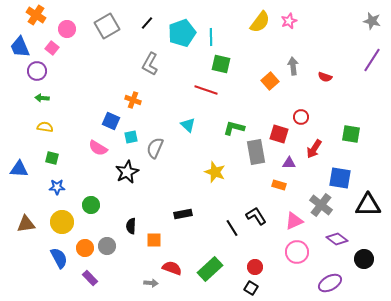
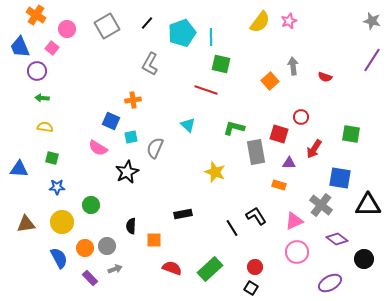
orange cross at (133, 100): rotated 28 degrees counterclockwise
gray arrow at (151, 283): moved 36 px left, 14 px up; rotated 24 degrees counterclockwise
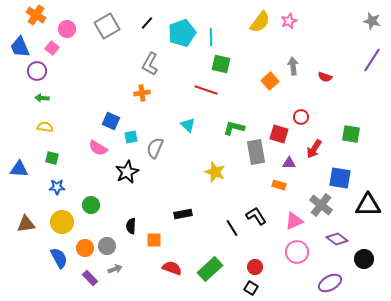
orange cross at (133, 100): moved 9 px right, 7 px up
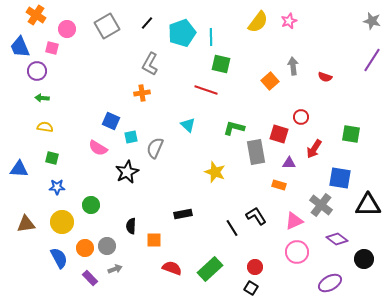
yellow semicircle at (260, 22): moved 2 px left
pink square at (52, 48): rotated 24 degrees counterclockwise
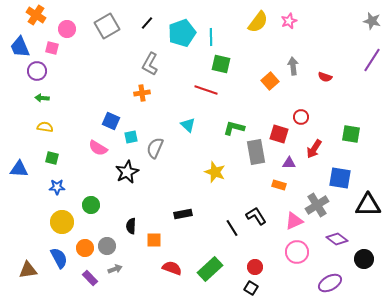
gray cross at (321, 205): moved 4 px left; rotated 20 degrees clockwise
brown triangle at (26, 224): moved 2 px right, 46 px down
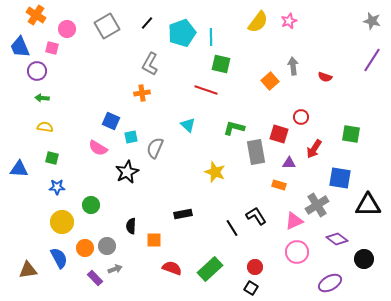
purple rectangle at (90, 278): moved 5 px right
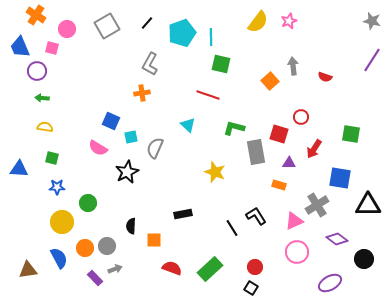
red line at (206, 90): moved 2 px right, 5 px down
green circle at (91, 205): moved 3 px left, 2 px up
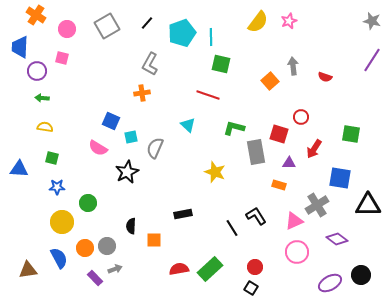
blue trapezoid at (20, 47): rotated 25 degrees clockwise
pink square at (52, 48): moved 10 px right, 10 px down
black circle at (364, 259): moved 3 px left, 16 px down
red semicircle at (172, 268): moved 7 px right, 1 px down; rotated 30 degrees counterclockwise
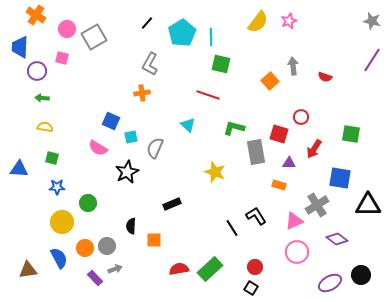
gray square at (107, 26): moved 13 px left, 11 px down
cyan pentagon at (182, 33): rotated 12 degrees counterclockwise
black rectangle at (183, 214): moved 11 px left, 10 px up; rotated 12 degrees counterclockwise
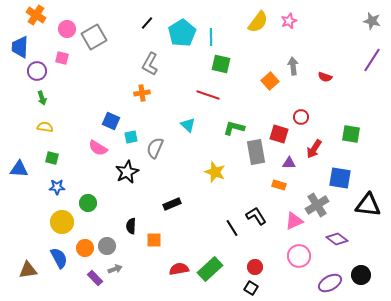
green arrow at (42, 98): rotated 112 degrees counterclockwise
black triangle at (368, 205): rotated 8 degrees clockwise
pink circle at (297, 252): moved 2 px right, 4 px down
